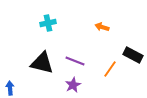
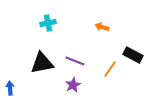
black triangle: rotated 25 degrees counterclockwise
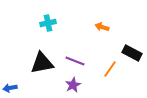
black rectangle: moved 1 px left, 2 px up
blue arrow: rotated 96 degrees counterclockwise
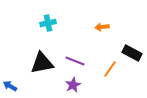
orange arrow: rotated 24 degrees counterclockwise
blue arrow: moved 2 px up; rotated 40 degrees clockwise
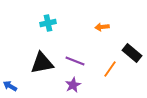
black rectangle: rotated 12 degrees clockwise
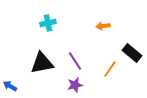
orange arrow: moved 1 px right, 1 px up
purple line: rotated 36 degrees clockwise
purple star: moved 2 px right; rotated 14 degrees clockwise
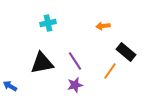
black rectangle: moved 6 px left, 1 px up
orange line: moved 2 px down
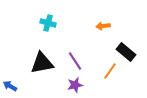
cyan cross: rotated 28 degrees clockwise
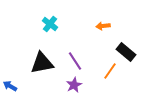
cyan cross: moved 2 px right, 1 px down; rotated 21 degrees clockwise
purple star: moved 1 px left; rotated 14 degrees counterclockwise
